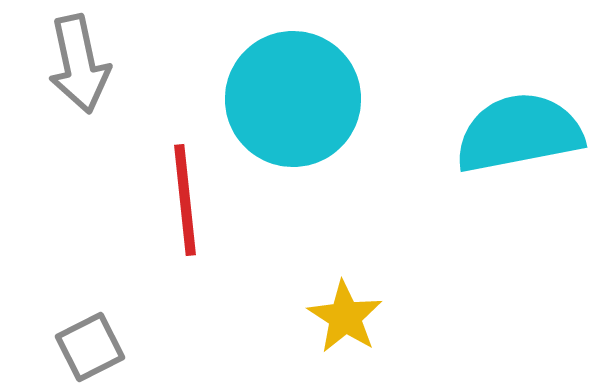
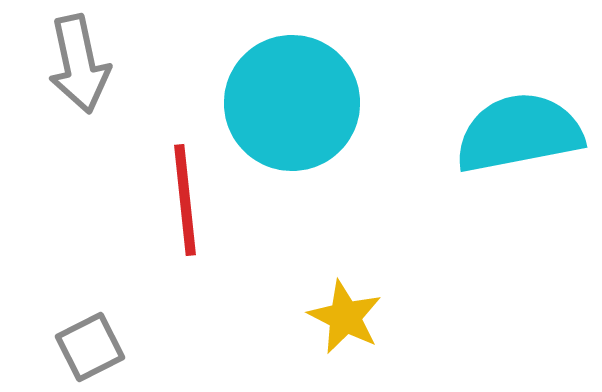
cyan circle: moved 1 px left, 4 px down
yellow star: rotated 6 degrees counterclockwise
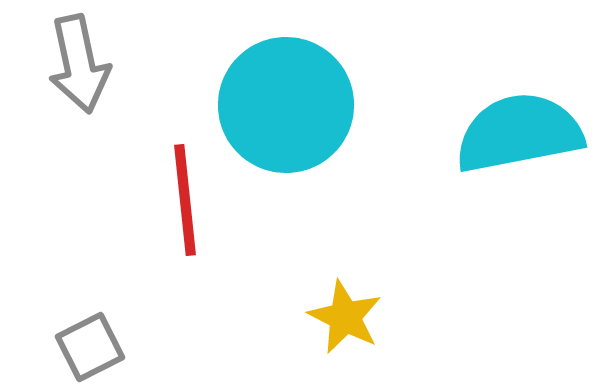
cyan circle: moved 6 px left, 2 px down
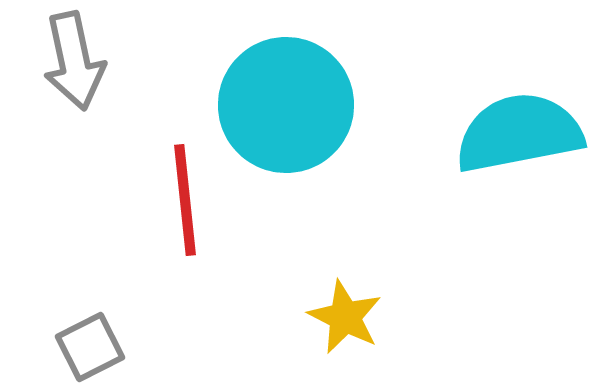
gray arrow: moved 5 px left, 3 px up
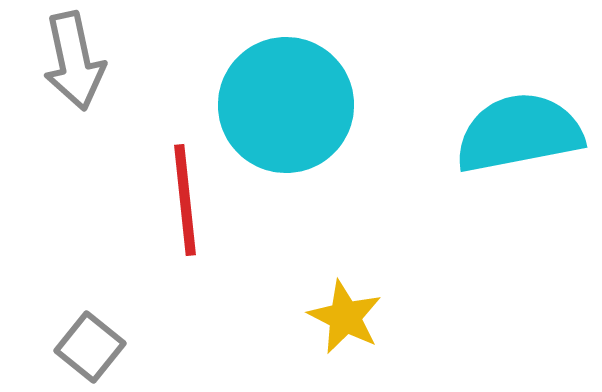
gray square: rotated 24 degrees counterclockwise
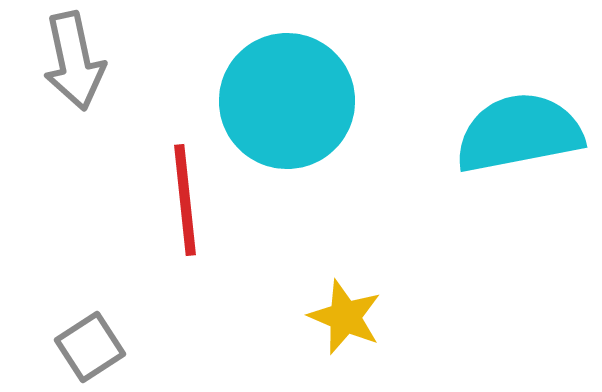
cyan circle: moved 1 px right, 4 px up
yellow star: rotated 4 degrees counterclockwise
gray square: rotated 18 degrees clockwise
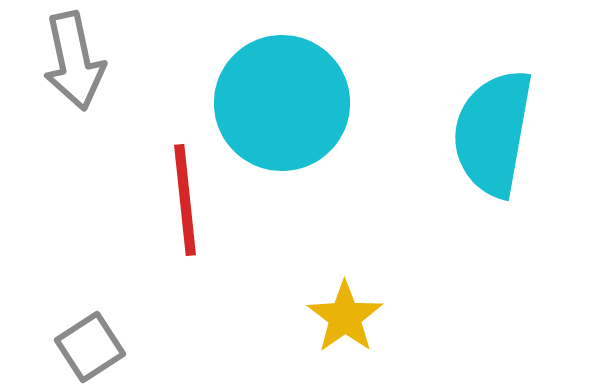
cyan circle: moved 5 px left, 2 px down
cyan semicircle: moved 26 px left; rotated 69 degrees counterclockwise
yellow star: rotated 14 degrees clockwise
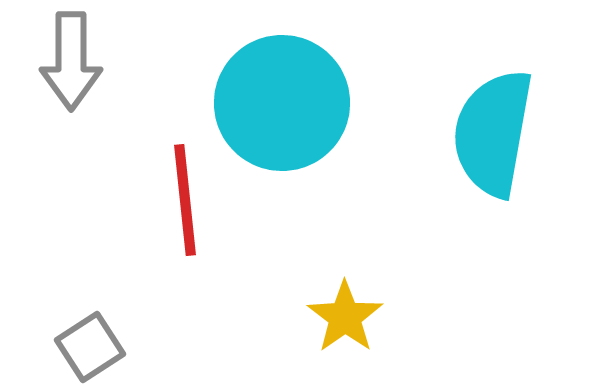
gray arrow: moved 3 px left; rotated 12 degrees clockwise
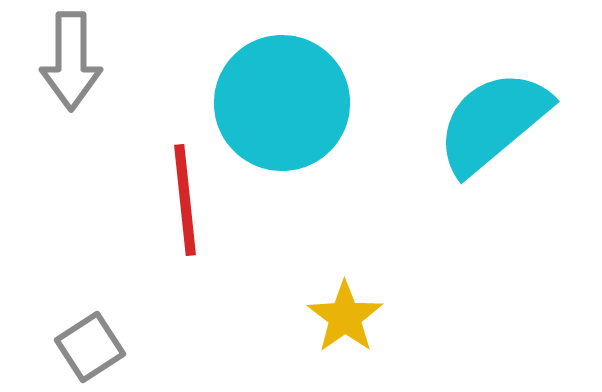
cyan semicircle: moved 11 px up; rotated 40 degrees clockwise
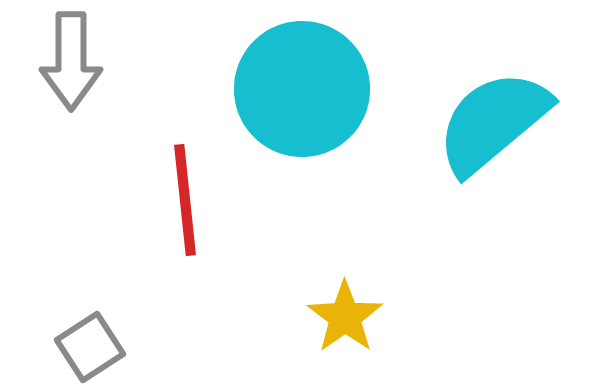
cyan circle: moved 20 px right, 14 px up
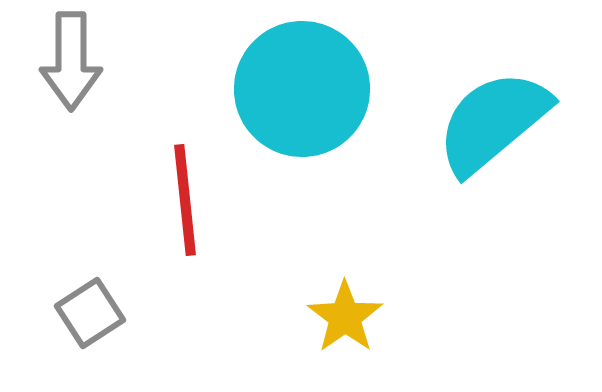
gray square: moved 34 px up
